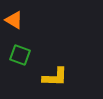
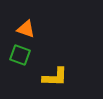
orange triangle: moved 12 px right, 9 px down; rotated 12 degrees counterclockwise
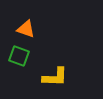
green square: moved 1 px left, 1 px down
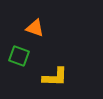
orange triangle: moved 9 px right, 1 px up
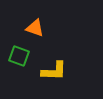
yellow L-shape: moved 1 px left, 6 px up
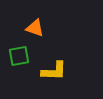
green square: rotated 30 degrees counterclockwise
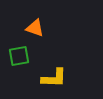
yellow L-shape: moved 7 px down
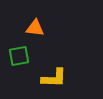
orange triangle: rotated 12 degrees counterclockwise
